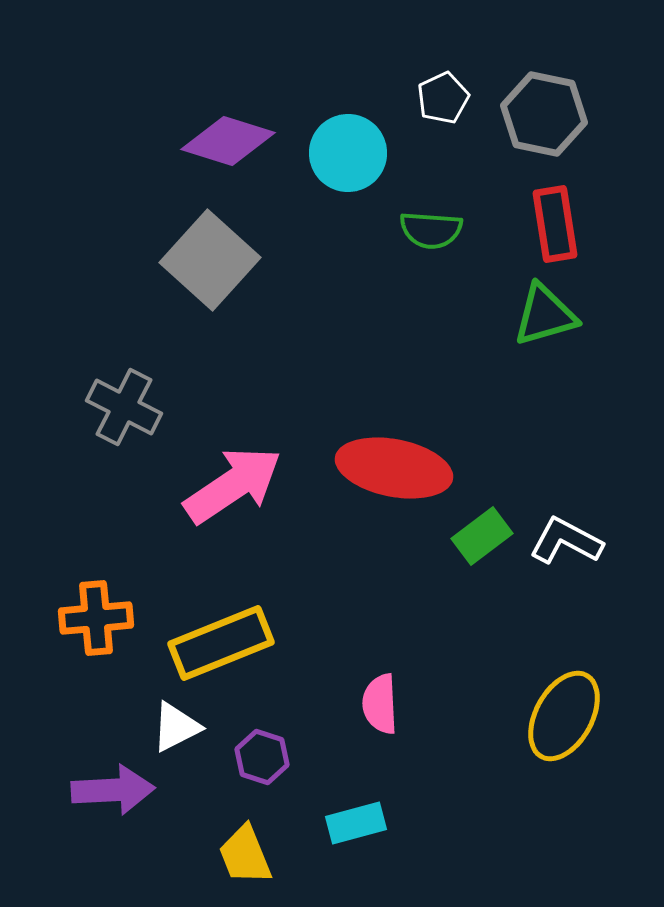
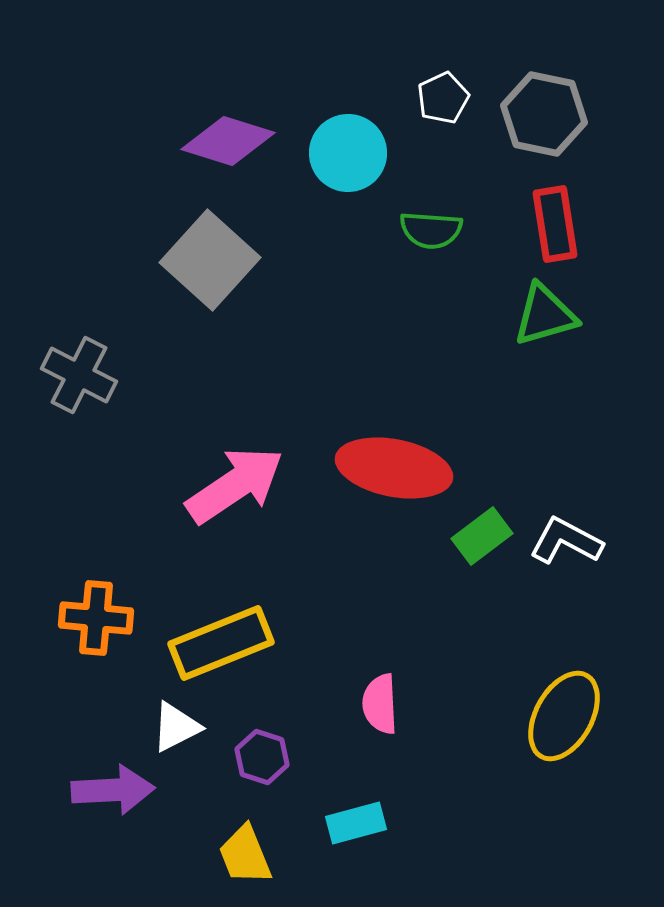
gray cross: moved 45 px left, 32 px up
pink arrow: moved 2 px right
orange cross: rotated 10 degrees clockwise
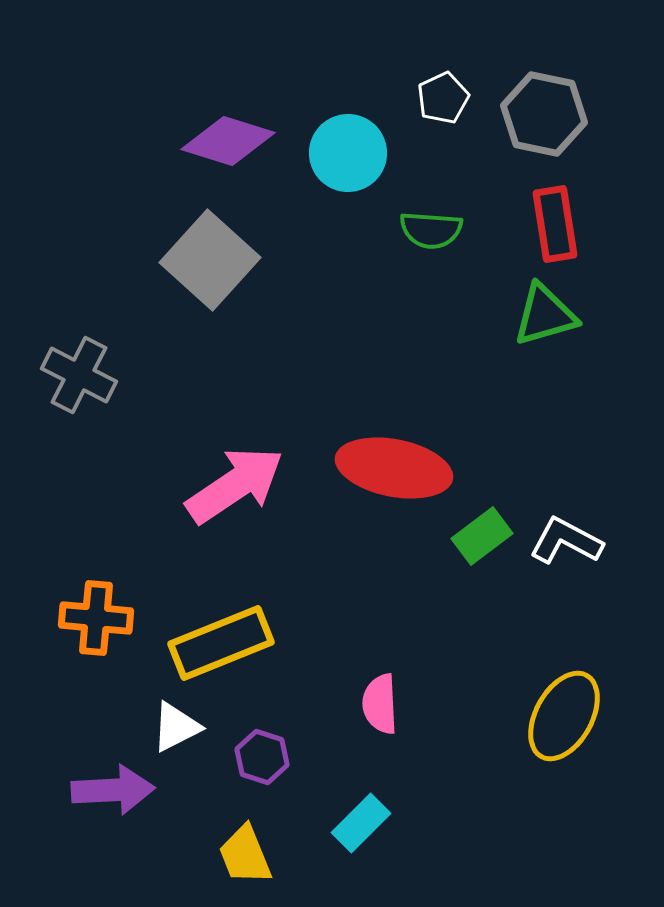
cyan rectangle: moved 5 px right; rotated 30 degrees counterclockwise
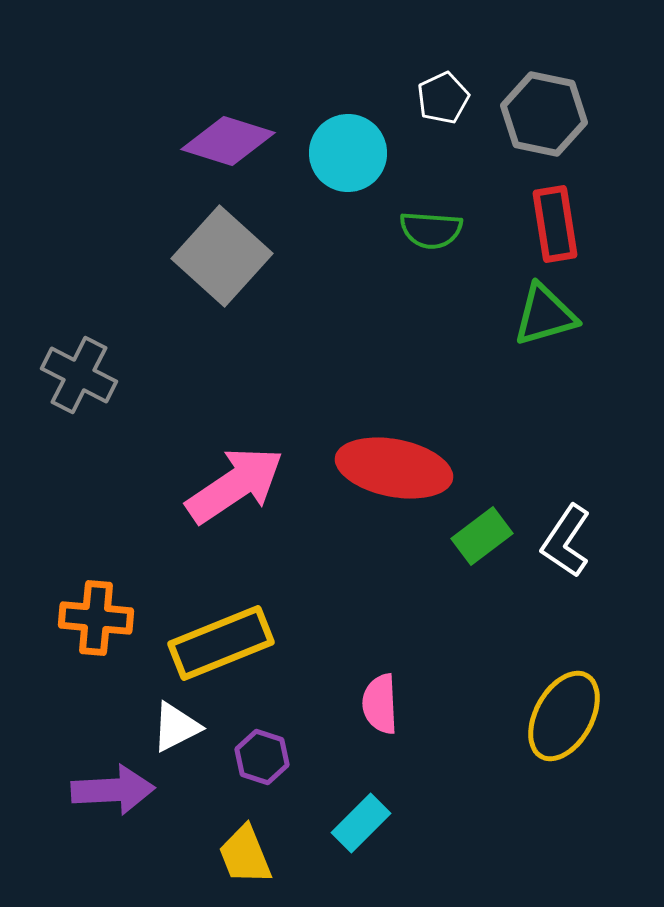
gray square: moved 12 px right, 4 px up
white L-shape: rotated 84 degrees counterclockwise
